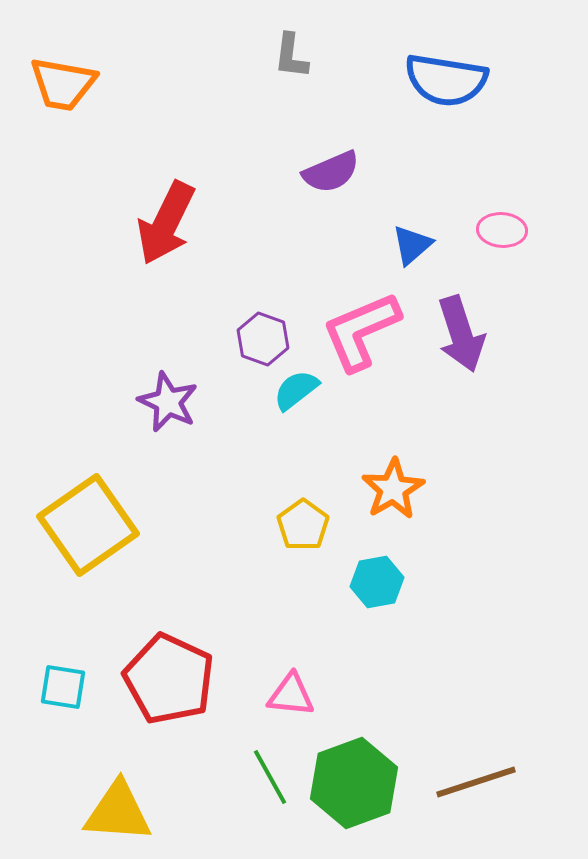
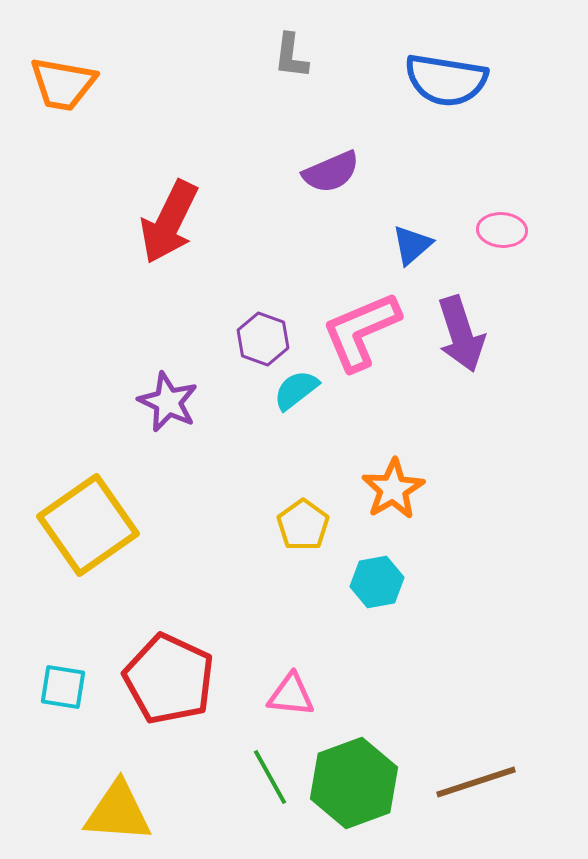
red arrow: moved 3 px right, 1 px up
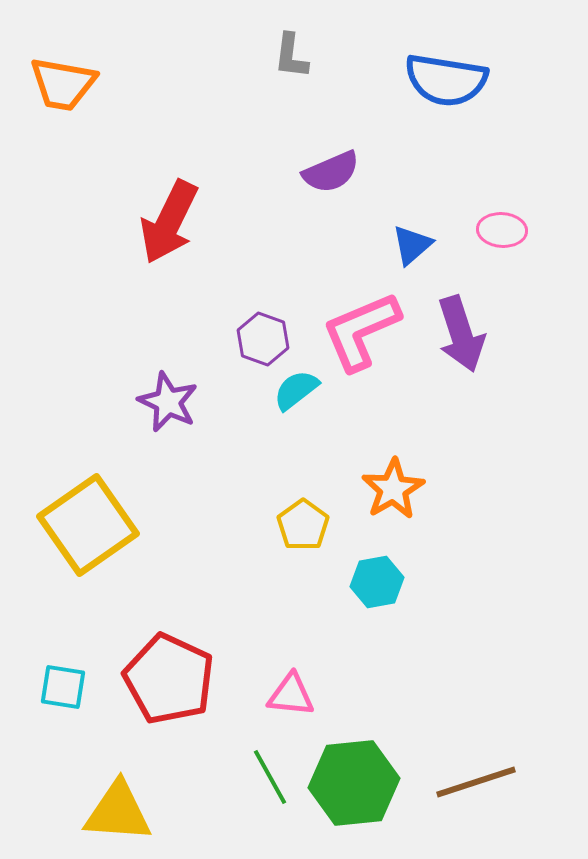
green hexagon: rotated 14 degrees clockwise
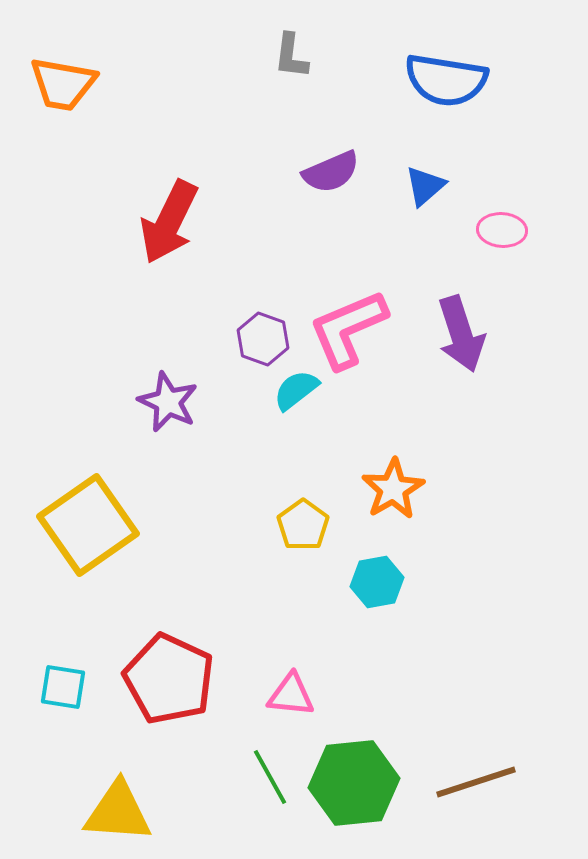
blue triangle: moved 13 px right, 59 px up
pink L-shape: moved 13 px left, 2 px up
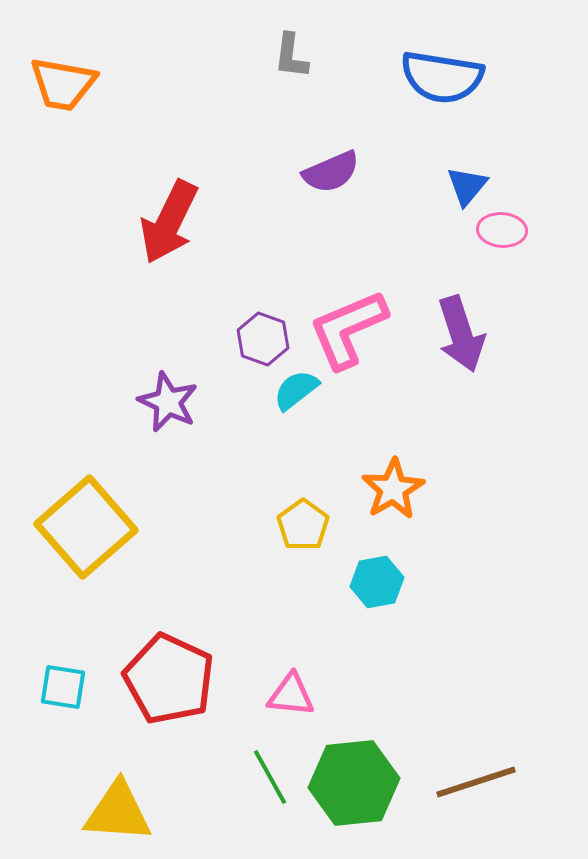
blue semicircle: moved 4 px left, 3 px up
blue triangle: moved 42 px right; rotated 9 degrees counterclockwise
yellow square: moved 2 px left, 2 px down; rotated 6 degrees counterclockwise
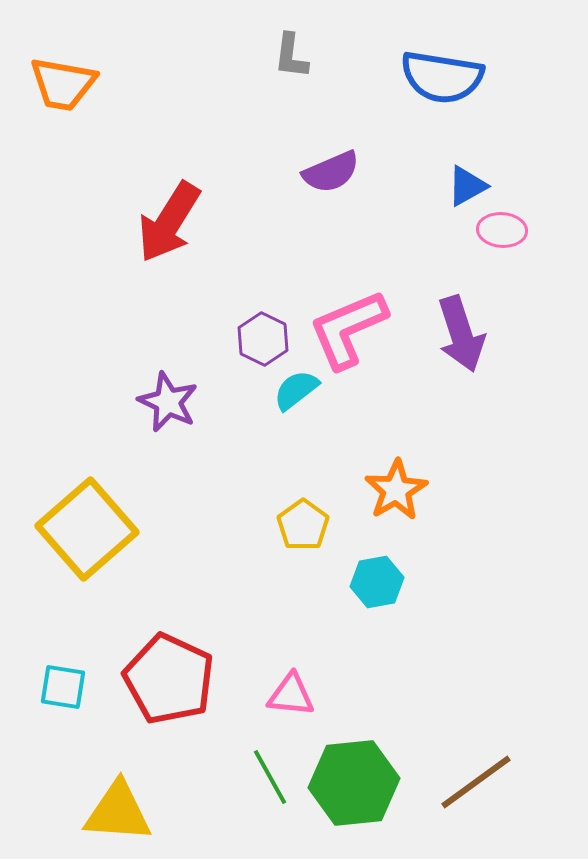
blue triangle: rotated 21 degrees clockwise
red arrow: rotated 6 degrees clockwise
purple hexagon: rotated 6 degrees clockwise
orange star: moved 3 px right, 1 px down
yellow square: moved 1 px right, 2 px down
brown line: rotated 18 degrees counterclockwise
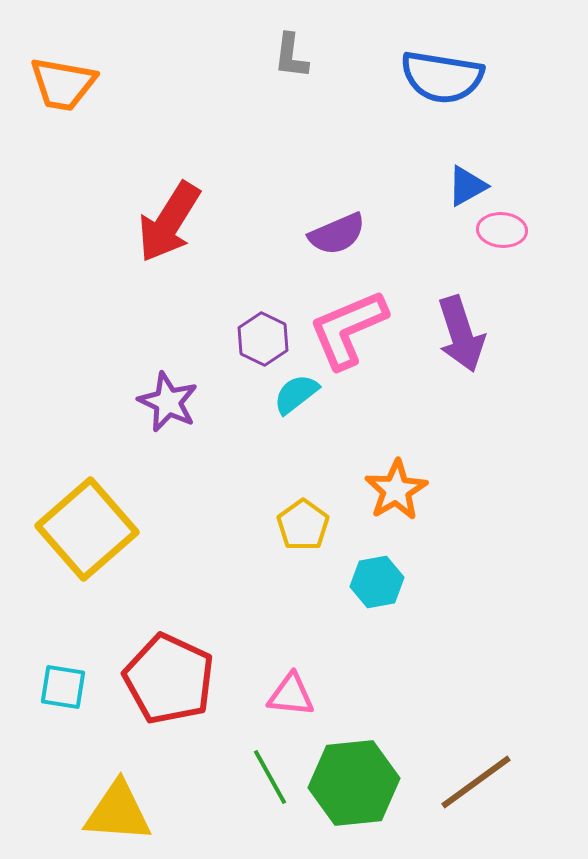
purple semicircle: moved 6 px right, 62 px down
cyan semicircle: moved 4 px down
